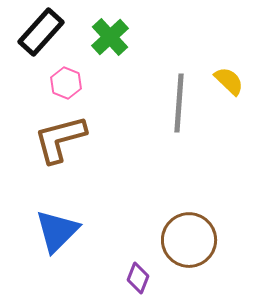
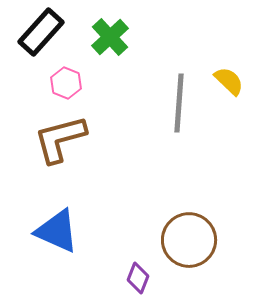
blue triangle: rotated 51 degrees counterclockwise
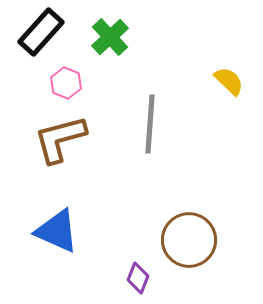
gray line: moved 29 px left, 21 px down
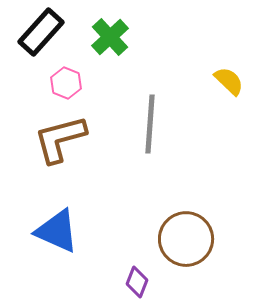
brown circle: moved 3 px left, 1 px up
purple diamond: moved 1 px left, 4 px down
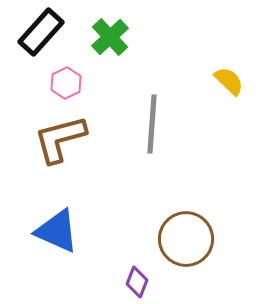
pink hexagon: rotated 12 degrees clockwise
gray line: moved 2 px right
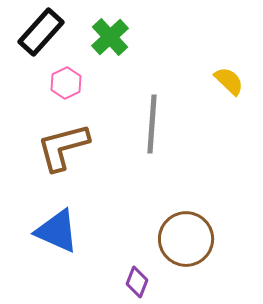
brown L-shape: moved 3 px right, 8 px down
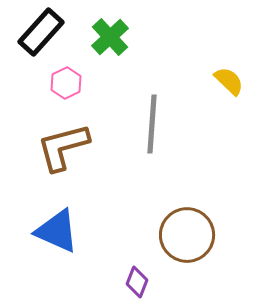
brown circle: moved 1 px right, 4 px up
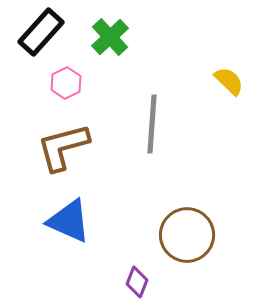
blue triangle: moved 12 px right, 10 px up
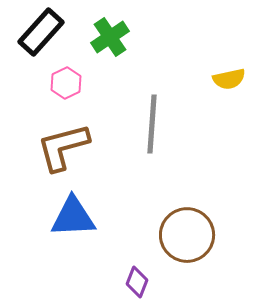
green cross: rotated 9 degrees clockwise
yellow semicircle: moved 2 px up; rotated 124 degrees clockwise
blue triangle: moved 4 px right, 4 px up; rotated 27 degrees counterclockwise
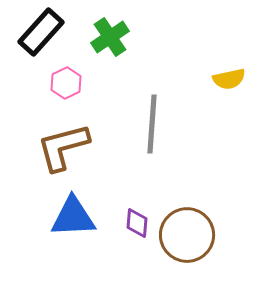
purple diamond: moved 59 px up; rotated 16 degrees counterclockwise
